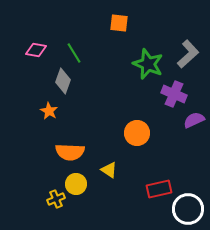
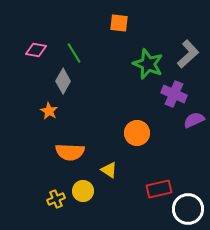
gray diamond: rotated 10 degrees clockwise
yellow circle: moved 7 px right, 7 px down
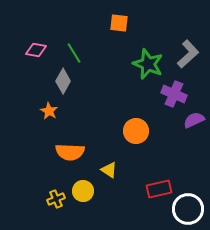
orange circle: moved 1 px left, 2 px up
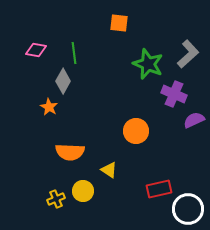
green line: rotated 25 degrees clockwise
orange star: moved 4 px up
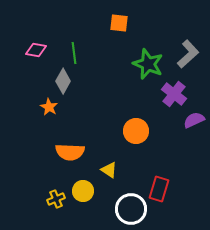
purple cross: rotated 15 degrees clockwise
red rectangle: rotated 60 degrees counterclockwise
white circle: moved 57 px left
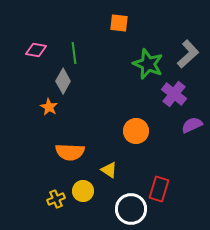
purple semicircle: moved 2 px left, 5 px down
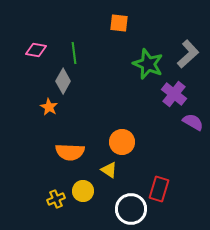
purple semicircle: moved 1 px right, 3 px up; rotated 55 degrees clockwise
orange circle: moved 14 px left, 11 px down
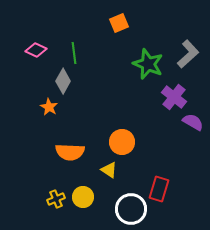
orange square: rotated 30 degrees counterclockwise
pink diamond: rotated 15 degrees clockwise
purple cross: moved 3 px down
yellow circle: moved 6 px down
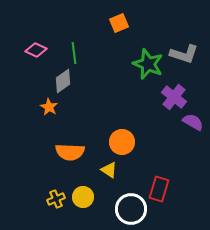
gray L-shape: moved 4 px left; rotated 60 degrees clockwise
gray diamond: rotated 25 degrees clockwise
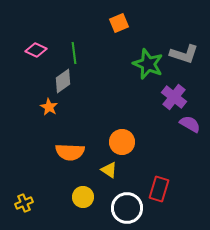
purple semicircle: moved 3 px left, 2 px down
yellow cross: moved 32 px left, 4 px down
white circle: moved 4 px left, 1 px up
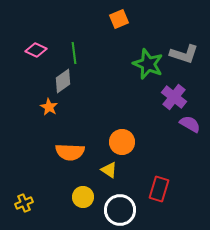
orange square: moved 4 px up
white circle: moved 7 px left, 2 px down
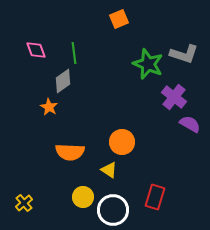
pink diamond: rotated 45 degrees clockwise
red rectangle: moved 4 px left, 8 px down
yellow cross: rotated 18 degrees counterclockwise
white circle: moved 7 px left
